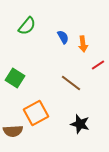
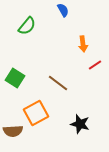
blue semicircle: moved 27 px up
red line: moved 3 px left
brown line: moved 13 px left
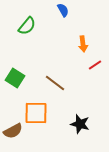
brown line: moved 3 px left
orange square: rotated 30 degrees clockwise
brown semicircle: rotated 24 degrees counterclockwise
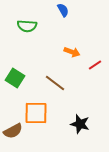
green semicircle: rotated 54 degrees clockwise
orange arrow: moved 11 px left, 8 px down; rotated 63 degrees counterclockwise
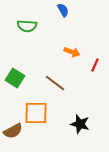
red line: rotated 32 degrees counterclockwise
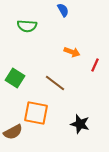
orange square: rotated 10 degrees clockwise
brown semicircle: moved 1 px down
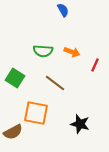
green semicircle: moved 16 px right, 25 px down
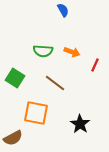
black star: rotated 18 degrees clockwise
brown semicircle: moved 6 px down
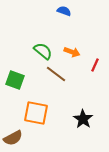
blue semicircle: moved 1 px right, 1 px down; rotated 40 degrees counterclockwise
green semicircle: rotated 144 degrees counterclockwise
green square: moved 2 px down; rotated 12 degrees counterclockwise
brown line: moved 1 px right, 9 px up
black star: moved 3 px right, 5 px up
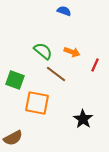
orange square: moved 1 px right, 10 px up
